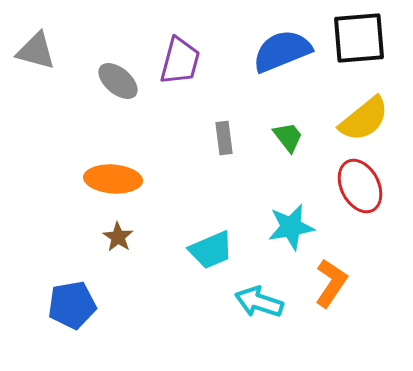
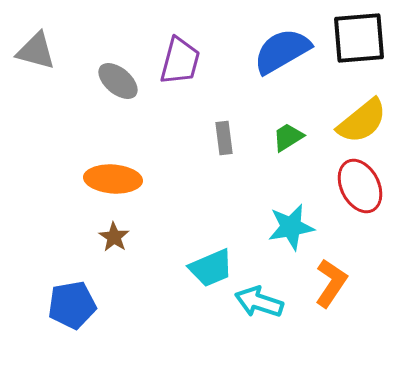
blue semicircle: rotated 8 degrees counterclockwise
yellow semicircle: moved 2 px left, 2 px down
green trapezoid: rotated 84 degrees counterclockwise
brown star: moved 4 px left
cyan trapezoid: moved 18 px down
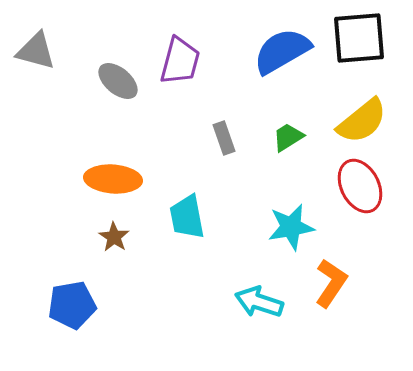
gray rectangle: rotated 12 degrees counterclockwise
cyan trapezoid: moved 24 px left, 51 px up; rotated 102 degrees clockwise
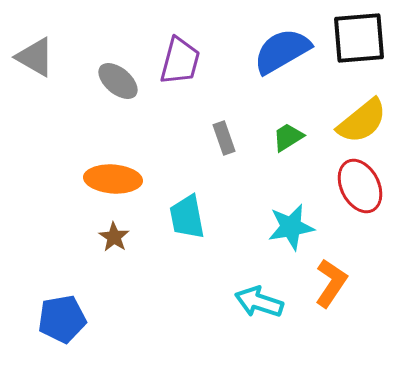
gray triangle: moved 1 px left, 6 px down; rotated 15 degrees clockwise
blue pentagon: moved 10 px left, 14 px down
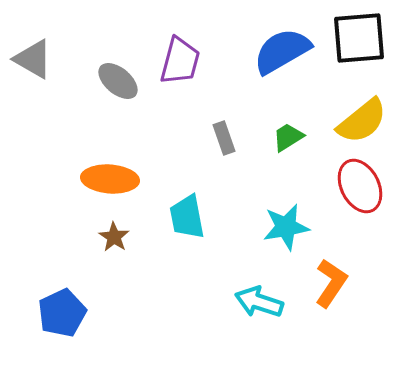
gray triangle: moved 2 px left, 2 px down
orange ellipse: moved 3 px left
cyan star: moved 5 px left
blue pentagon: moved 6 px up; rotated 15 degrees counterclockwise
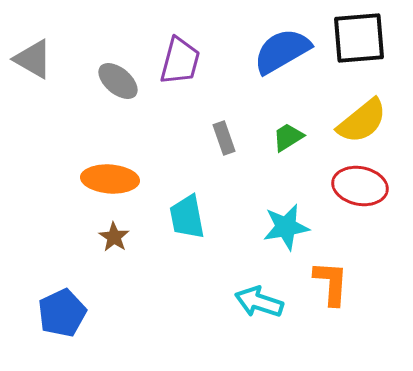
red ellipse: rotated 52 degrees counterclockwise
orange L-shape: rotated 30 degrees counterclockwise
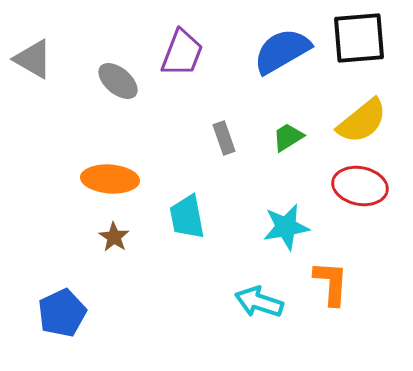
purple trapezoid: moved 2 px right, 8 px up; rotated 6 degrees clockwise
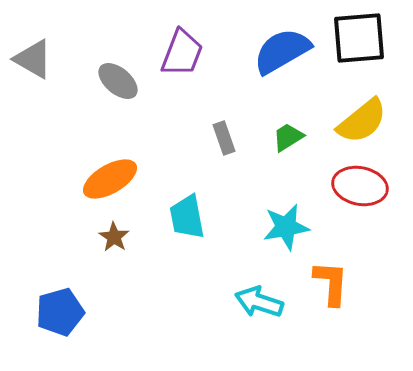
orange ellipse: rotated 34 degrees counterclockwise
blue pentagon: moved 2 px left, 1 px up; rotated 9 degrees clockwise
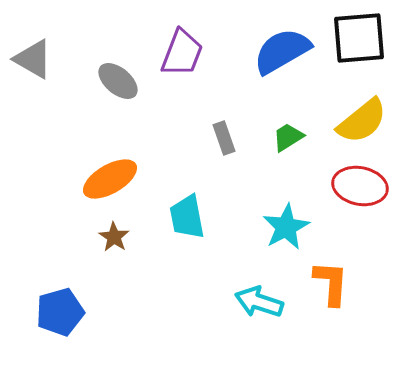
cyan star: rotated 18 degrees counterclockwise
